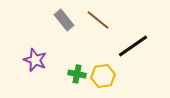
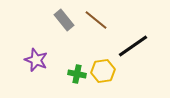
brown line: moved 2 px left
purple star: moved 1 px right
yellow hexagon: moved 5 px up
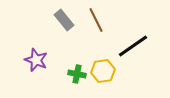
brown line: rotated 25 degrees clockwise
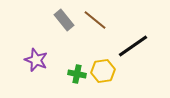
brown line: moved 1 px left; rotated 25 degrees counterclockwise
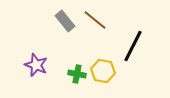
gray rectangle: moved 1 px right, 1 px down
black line: rotated 28 degrees counterclockwise
purple star: moved 5 px down
yellow hexagon: rotated 20 degrees clockwise
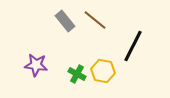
purple star: rotated 15 degrees counterclockwise
green cross: rotated 18 degrees clockwise
